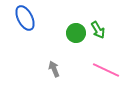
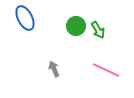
green circle: moved 7 px up
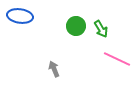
blue ellipse: moved 5 px left, 2 px up; rotated 55 degrees counterclockwise
green arrow: moved 3 px right, 1 px up
pink line: moved 11 px right, 11 px up
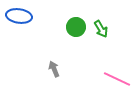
blue ellipse: moved 1 px left
green circle: moved 1 px down
pink line: moved 20 px down
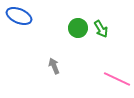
blue ellipse: rotated 15 degrees clockwise
green circle: moved 2 px right, 1 px down
gray arrow: moved 3 px up
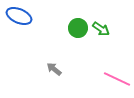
green arrow: rotated 24 degrees counterclockwise
gray arrow: moved 3 px down; rotated 28 degrees counterclockwise
